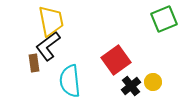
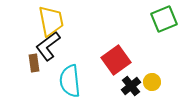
yellow circle: moved 1 px left
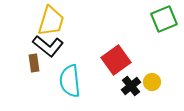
yellow trapezoid: rotated 28 degrees clockwise
black L-shape: rotated 104 degrees counterclockwise
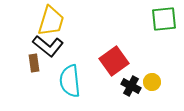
green square: rotated 16 degrees clockwise
red square: moved 2 px left, 1 px down
black cross: rotated 24 degrees counterclockwise
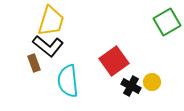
green square: moved 3 px right, 3 px down; rotated 24 degrees counterclockwise
brown rectangle: rotated 12 degrees counterclockwise
cyan semicircle: moved 2 px left
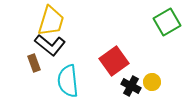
black L-shape: moved 2 px right, 1 px up
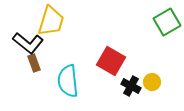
black L-shape: moved 22 px left, 2 px up
red square: moved 3 px left; rotated 24 degrees counterclockwise
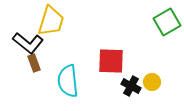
red square: rotated 28 degrees counterclockwise
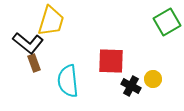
yellow circle: moved 1 px right, 3 px up
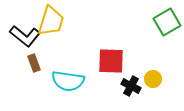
black L-shape: moved 3 px left, 7 px up
cyan semicircle: rotated 76 degrees counterclockwise
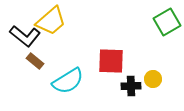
yellow trapezoid: rotated 32 degrees clockwise
brown rectangle: moved 1 px right, 2 px up; rotated 30 degrees counterclockwise
cyan semicircle: rotated 40 degrees counterclockwise
black cross: rotated 30 degrees counterclockwise
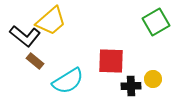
green square: moved 11 px left
